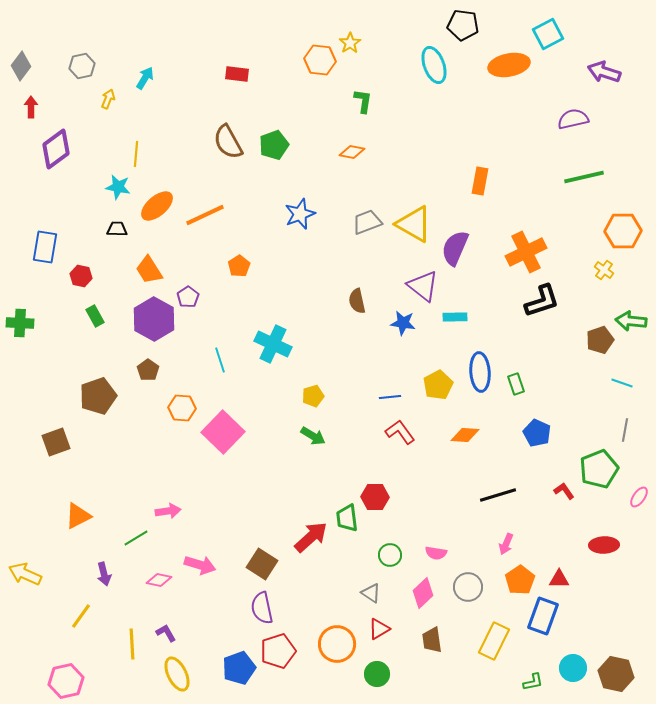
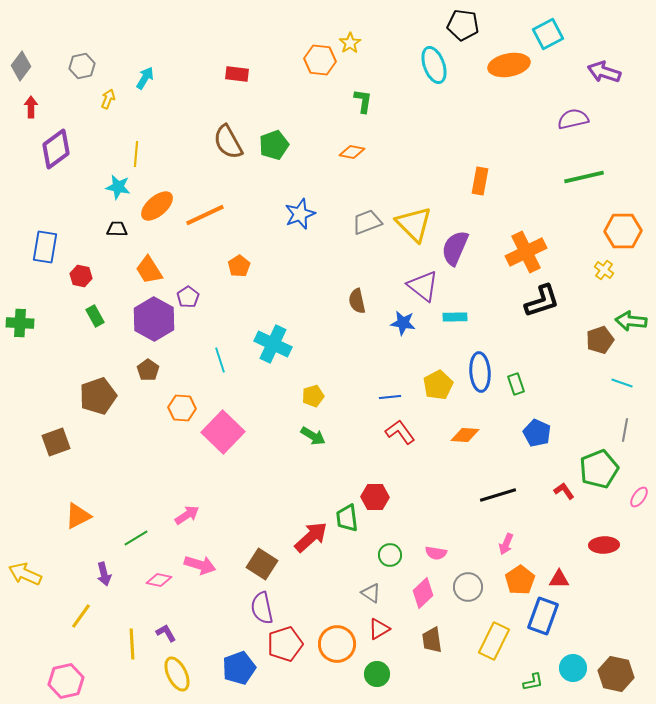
yellow triangle at (414, 224): rotated 15 degrees clockwise
pink arrow at (168, 511): moved 19 px right, 4 px down; rotated 25 degrees counterclockwise
red pentagon at (278, 651): moved 7 px right, 7 px up
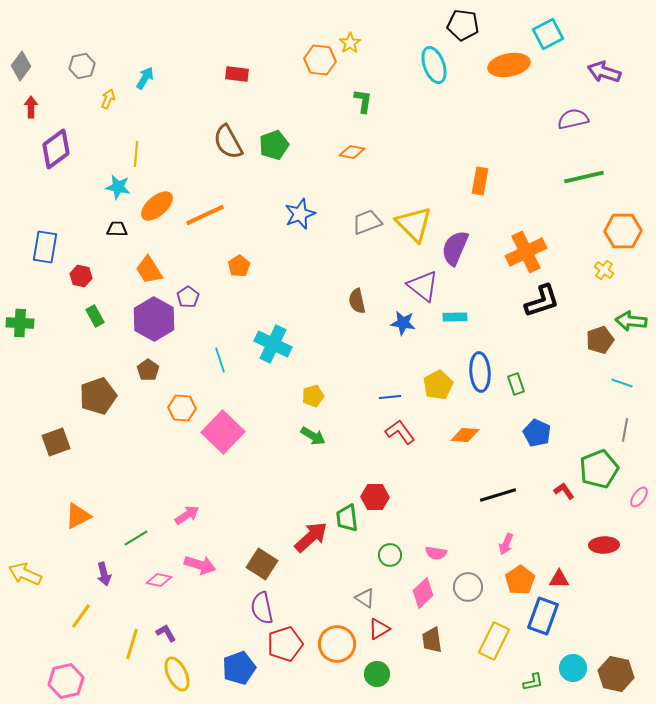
gray triangle at (371, 593): moved 6 px left, 5 px down
yellow line at (132, 644): rotated 20 degrees clockwise
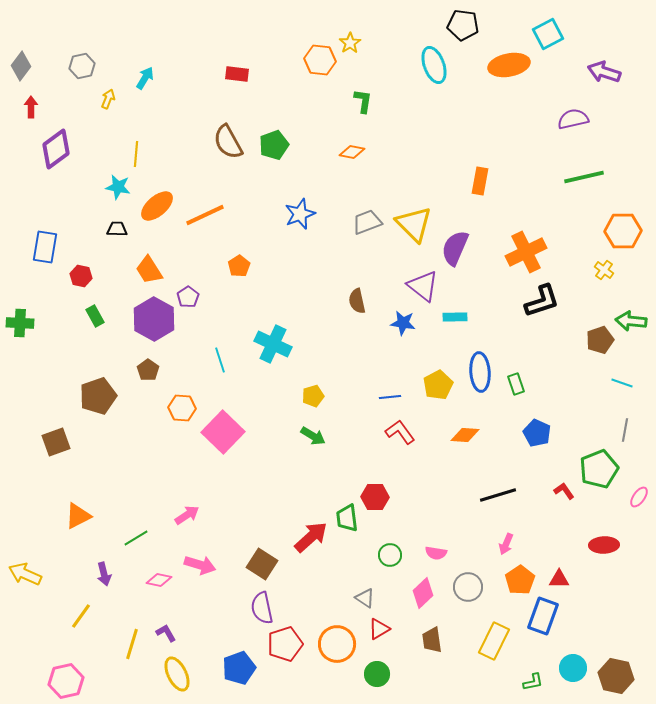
brown hexagon at (616, 674): moved 2 px down
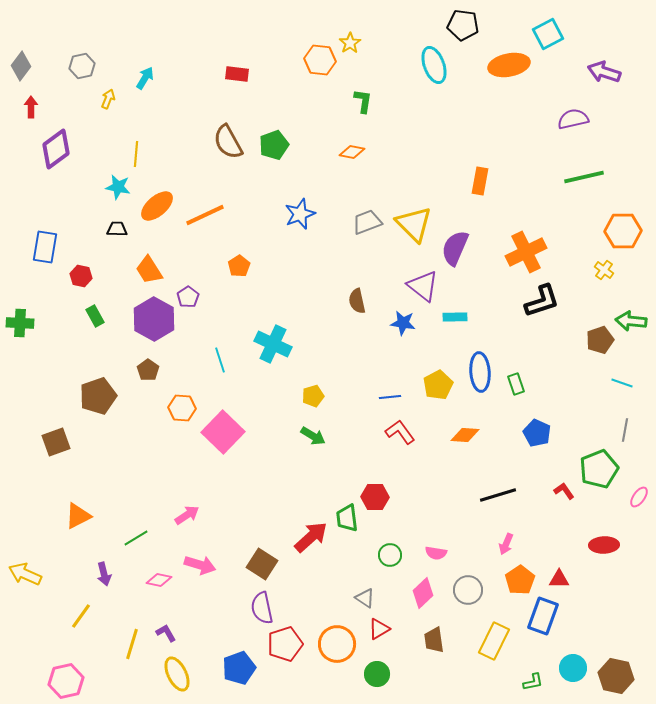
gray circle at (468, 587): moved 3 px down
brown trapezoid at (432, 640): moved 2 px right
